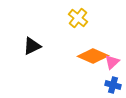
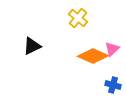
pink triangle: moved 13 px up
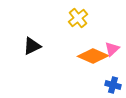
yellow cross: rotated 12 degrees clockwise
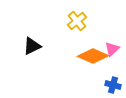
yellow cross: moved 1 px left, 3 px down
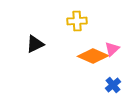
yellow cross: rotated 36 degrees clockwise
black triangle: moved 3 px right, 2 px up
blue cross: rotated 35 degrees clockwise
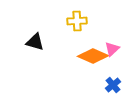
black triangle: moved 2 px up; rotated 42 degrees clockwise
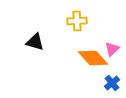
orange diamond: moved 2 px down; rotated 24 degrees clockwise
blue cross: moved 1 px left, 2 px up
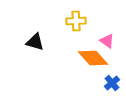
yellow cross: moved 1 px left
pink triangle: moved 5 px left, 8 px up; rotated 42 degrees counterclockwise
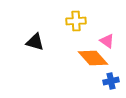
blue cross: moved 1 px left, 2 px up; rotated 28 degrees clockwise
